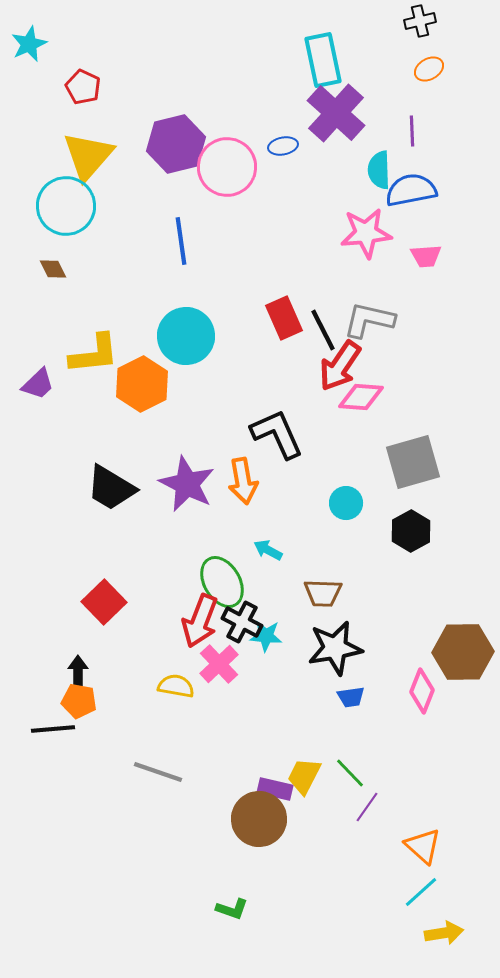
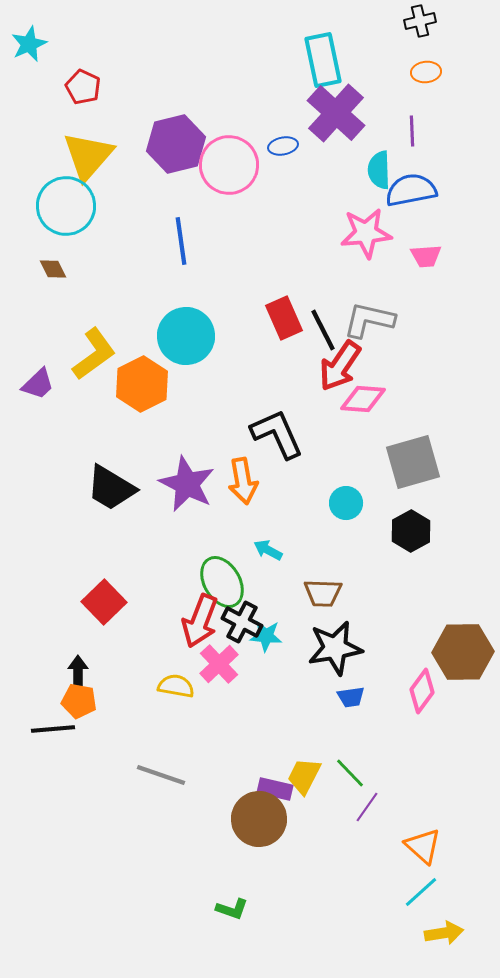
orange ellipse at (429, 69): moved 3 px left, 3 px down; rotated 24 degrees clockwise
pink circle at (227, 167): moved 2 px right, 2 px up
yellow L-shape at (94, 354): rotated 30 degrees counterclockwise
pink diamond at (361, 397): moved 2 px right, 2 px down
pink diamond at (422, 691): rotated 15 degrees clockwise
gray line at (158, 772): moved 3 px right, 3 px down
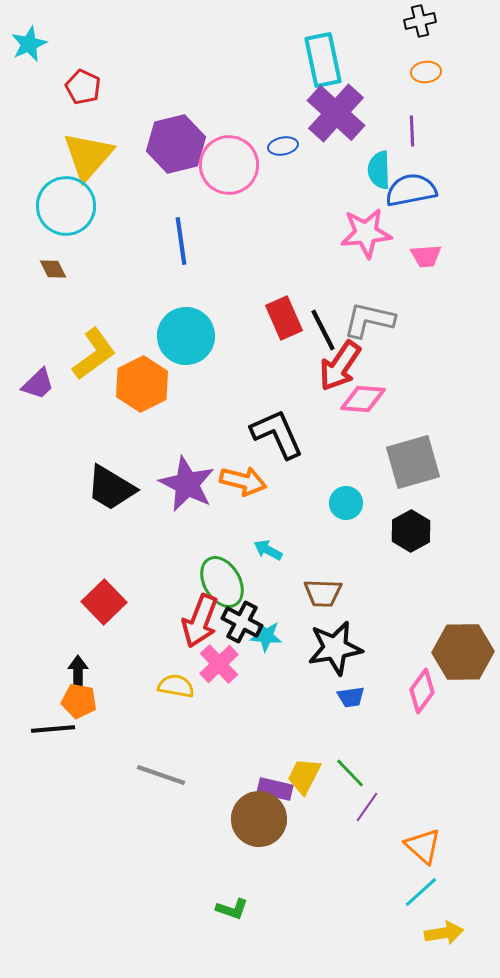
orange arrow at (243, 481): rotated 66 degrees counterclockwise
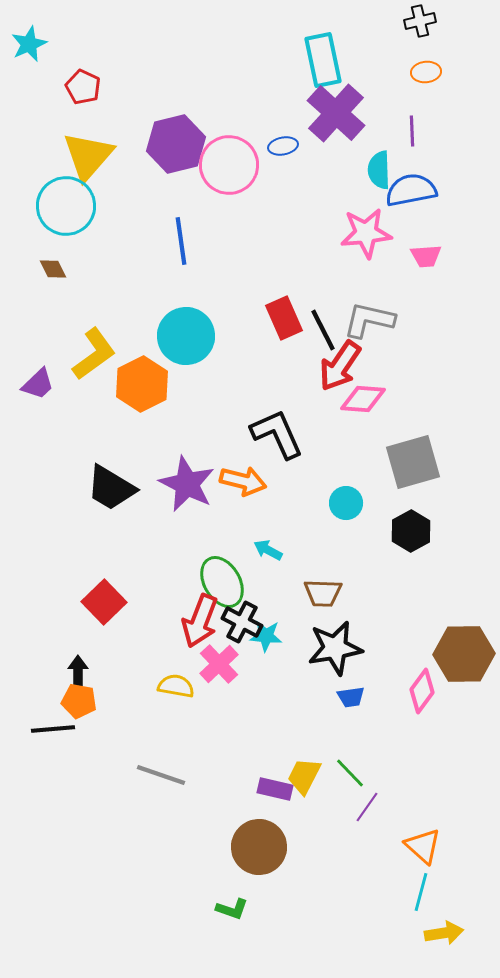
brown hexagon at (463, 652): moved 1 px right, 2 px down
brown circle at (259, 819): moved 28 px down
cyan line at (421, 892): rotated 33 degrees counterclockwise
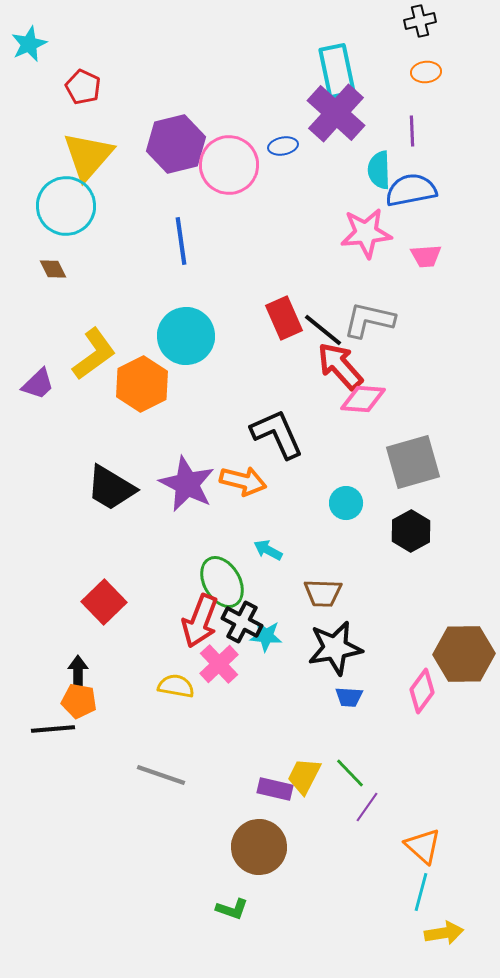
cyan rectangle at (323, 60): moved 14 px right, 11 px down
black line at (323, 330): rotated 24 degrees counterclockwise
red arrow at (340, 366): rotated 104 degrees clockwise
blue trapezoid at (351, 697): moved 2 px left; rotated 12 degrees clockwise
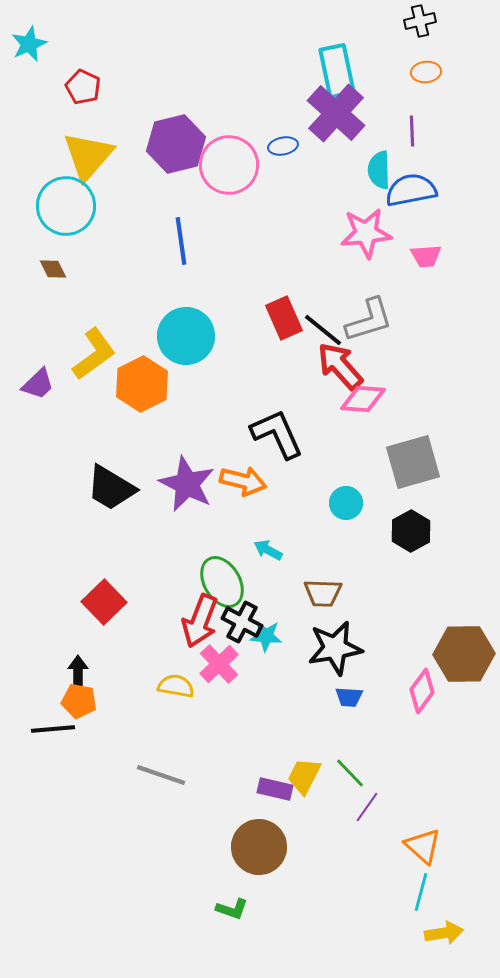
gray L-shape at (369, 320): rotated 150 degrees clockwise
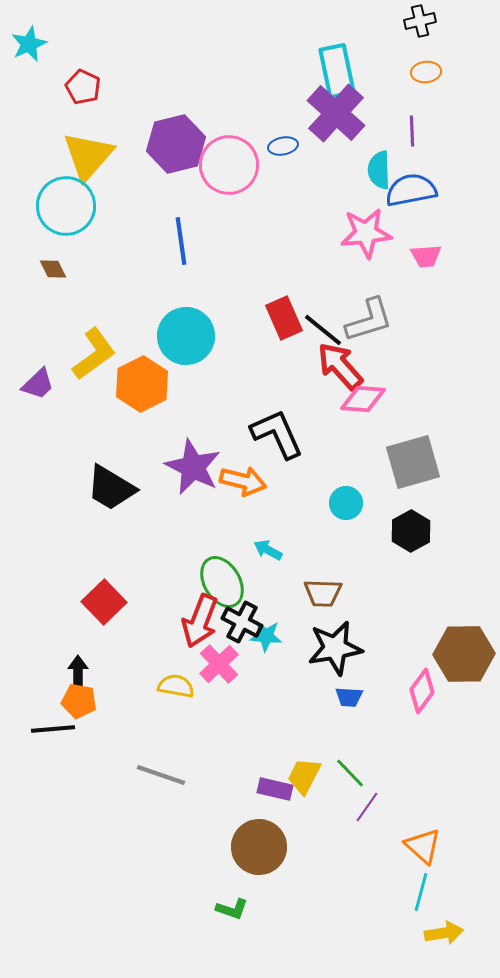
purple star at (187, 484): moved 6 px right, 17 px up
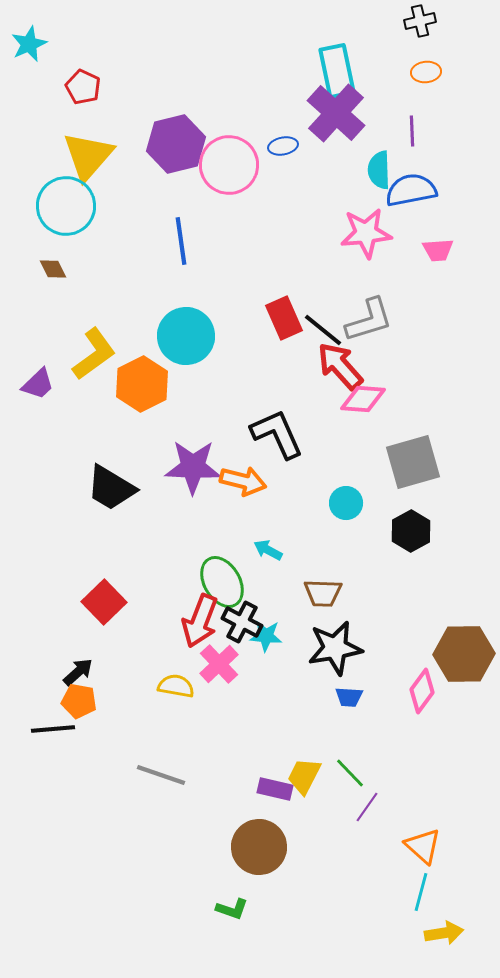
pink trapezoid at (426, 256): moved 12 px right, 6 px up
purple star at (193, 467): rotated 24 degrees counterclockwise
black arrow at (78, 672): rotated 48 degrees clockwise
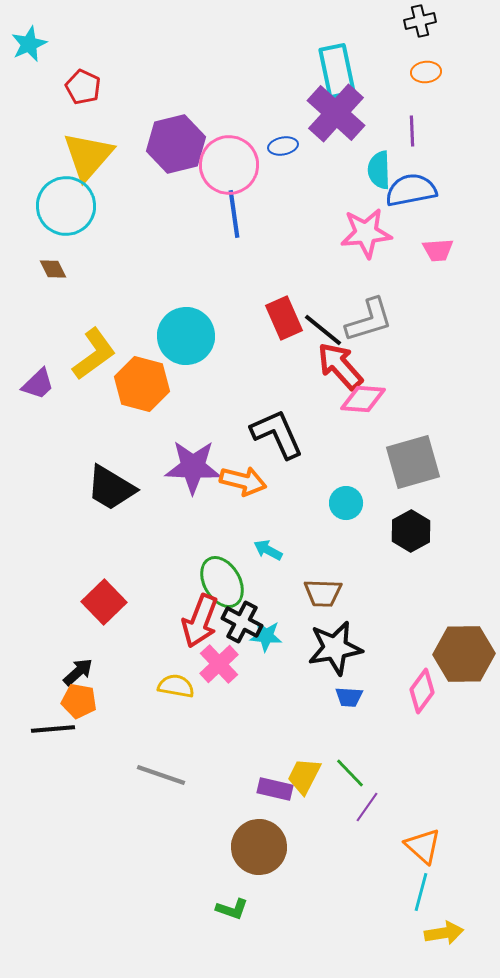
blue line at (181, 241): moved 53 px right, 27 px up
orange hexagon at (142, 384): rotated 18 degrees counterclockwise
